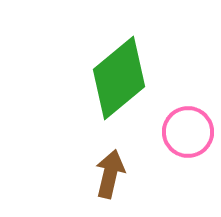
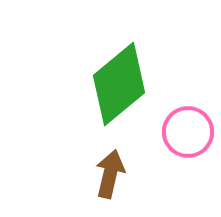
green diamond: moved 6 px down
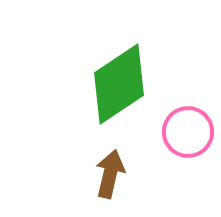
green diamond: rotated 6 degrees clockwise
